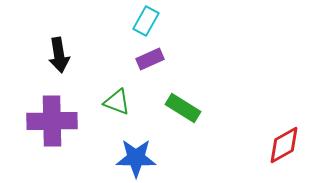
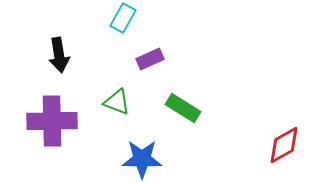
cyan rectangle: moved 23 px left, 3 px up
blue star: moved 6 px right, 1 px down
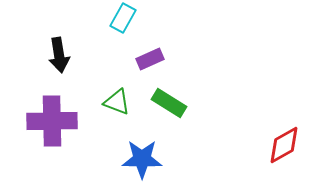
green rectangle: moved 14 px left, 5 px up
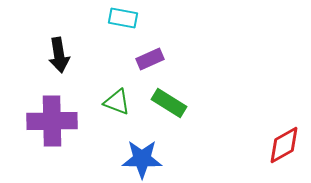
cyan rectangle: rotated 72 degrees clockwise
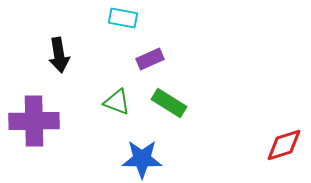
purple cross: moved 18 px left
red diamond: rotated 12 degrees clockwise
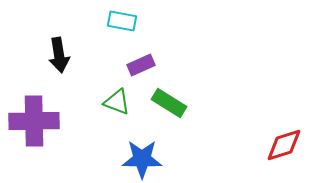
cyan rectangle: moved 1 px left, 3 px down
purple rectangle: moved 9 px left, 6 px down
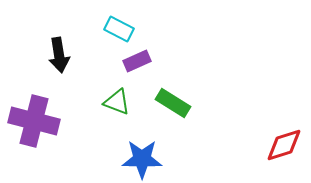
cyan rectangle: moved 3 px left, 8 px down; rotated 16 degrees clockwise
purple rectangle: moved 4 px left, 4 px up
green rectangle: moved 4 px right
purple cross: rotated 15 degrees clockwise
